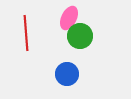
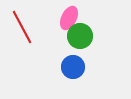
red line: moved 4 px left, 6 px up; rotated 24 degrees counterclockwise
blue circle: moved 6 px right, 7 px up
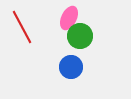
blue circle: moved 2 px left
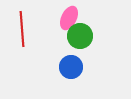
red line: moved 2 px down; rotated 24 degrees clockwise
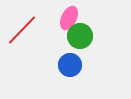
red line: moved 1 px down; rotated 48 degrees clockwise
blue circle: moved 1 px left, 2 px up
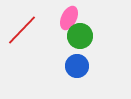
blue circle: moved 7 px right, 1 px down
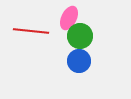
red line: moved 9 px right, 1 px down; rotated 52 degrees clockwise
blue circle: moved 2 px right, 5 px up
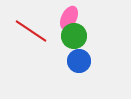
red line: rotated 28 degrees clockwise
green circle: moved 6 px left
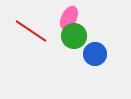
blue circle: moved 16 px right, 7 px up
